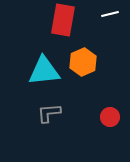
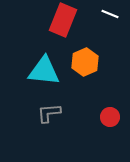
white line: rotated 36 degrees clockwise
red rectangle: rotated 12 degrees clockwise
orange hexagon: moved 2 px right
cyan triangle: rotated 12 degrees clockwise
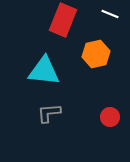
orange hexagon: moved 11 px right, 8 px up; rotated 12 degrees clockwise
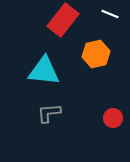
red rectangle: rotated 16 degrees clockwise
red circle: moved 3 px right, 1 px down
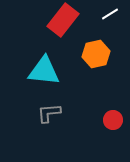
white line: rotated 54 degrees counterclockwise
red circle: moved 2 px down
